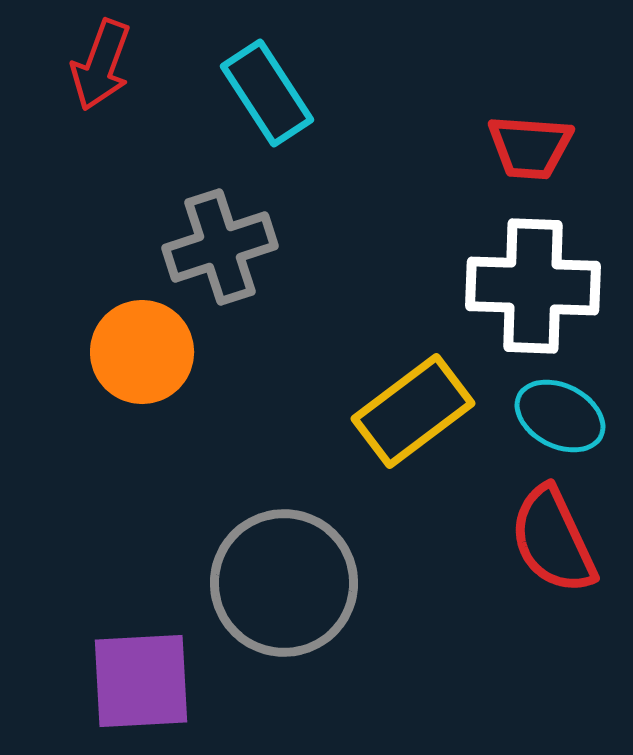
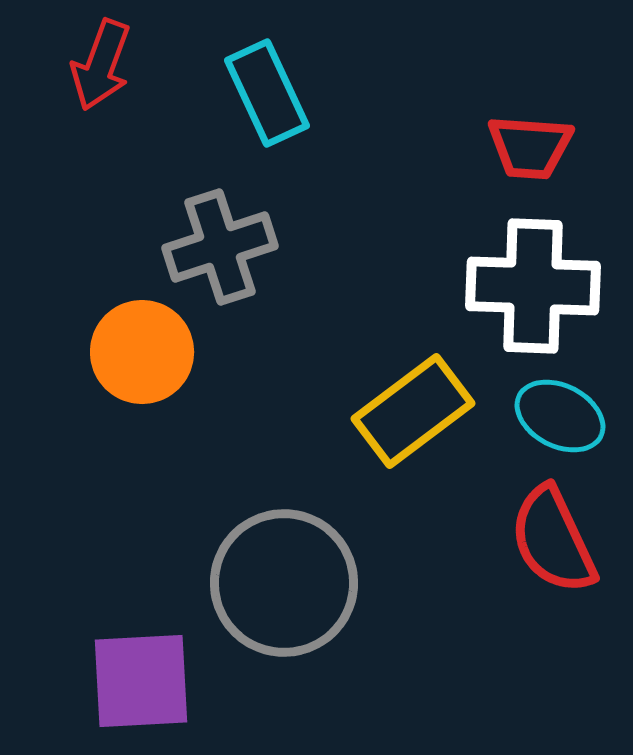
cyan rectangle: rotated 8 degrees clockwise
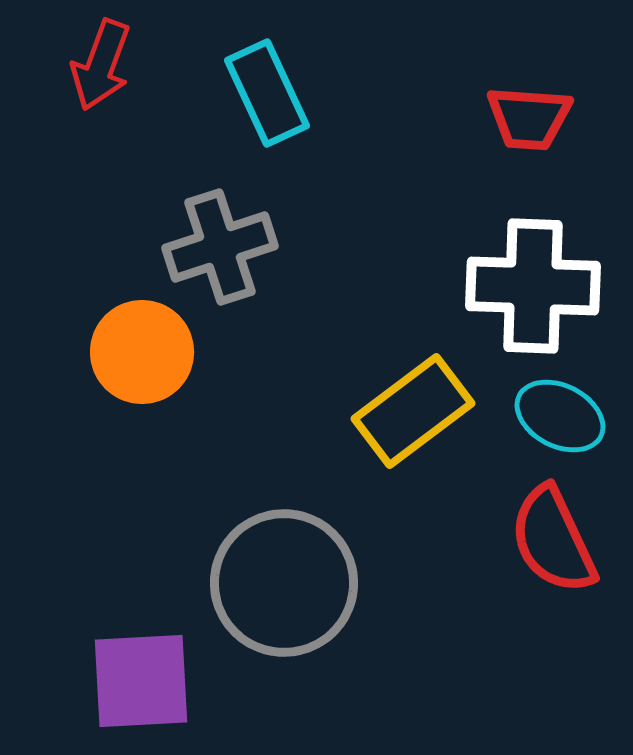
red trapezoid: moved 1 px left, 29 px up
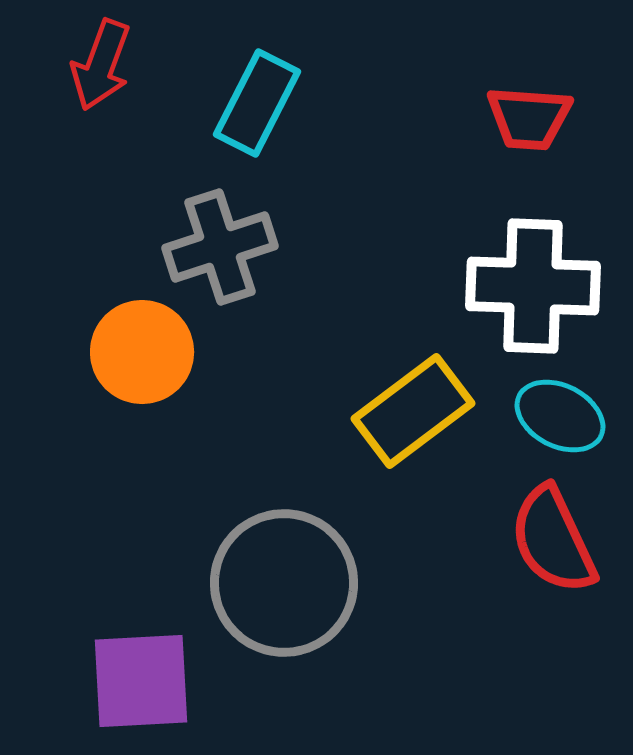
cyan rectangle: moved 10 px left, 10 px down; rotated 52 degrees clockwise
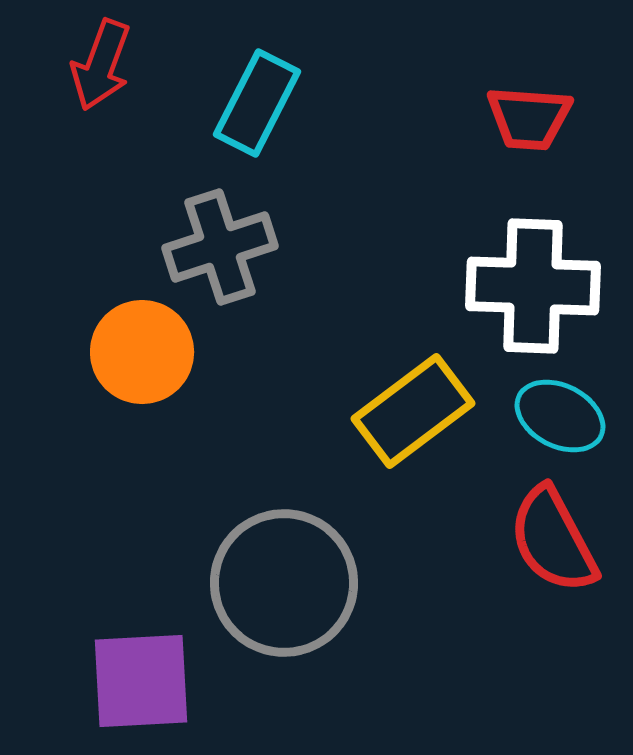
red semicircle: rotated 3 degrees counterclockwise
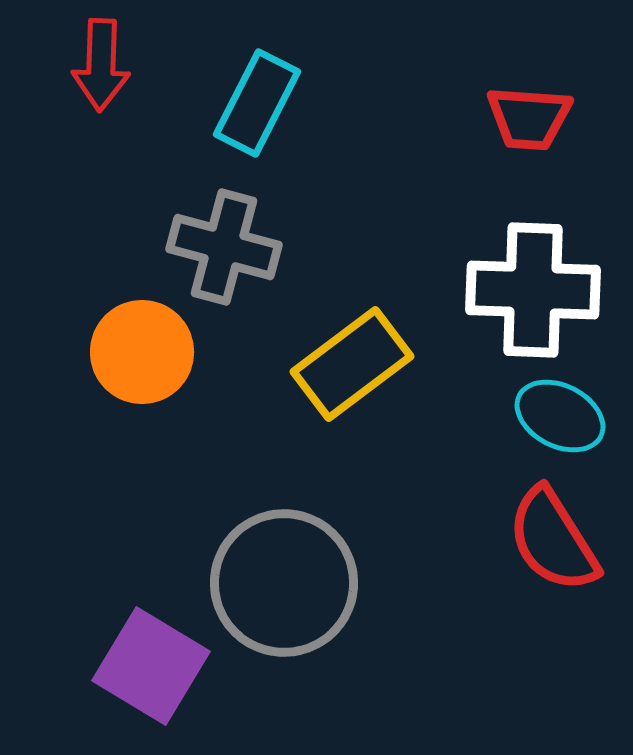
red arrow: rotated 18 degrees counterclockwise
gray cross: moved 4 px right; rotated 33 degrees clockwise
white cross: moved 4 px down
yellow rectangle: moved 61 px left, 47 px up
red semicircle: rotated 4 degrees counterclockwise
purple square: moved 10 px right, 15 px up; rotated 34 degrees clockwise
